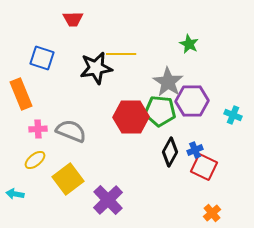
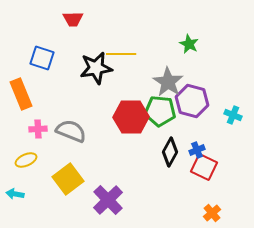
purple hexagon: rotated 16 degrees clockwise
blue cross: moved 2 px right
yellow ellipse: moved 9 px left; rotated 15 degrees clockwise
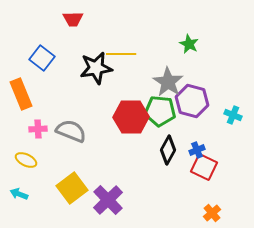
blue square: rotated 20 degrees clockwise
black diamond: moved 2 px left, 2 px up
yellow ellipse: rotated 50 degrees clockwise
yellow square: moved 4 px right, 9 px down
cyan arrow: moved 4 px right; rotated 12 degrees clockwise
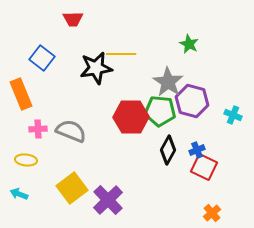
yellow ellipse: rotated 20 degrees counterclockwise
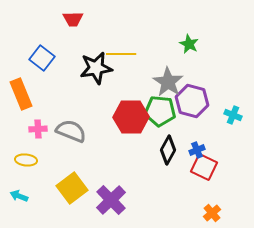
cyan arrow: moved 2 px down
purple cross: moved 3 px right
